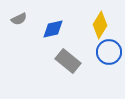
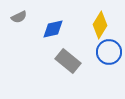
gray semicircle: moved 2 px up
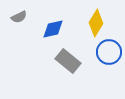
yellow diamond: moved 4 px left, 2 px up
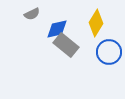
gray semicircle: moved 13 px right, 3 px up
blue diamond: moved 4 px right
gray rectangle: moved 2 px left, 16 px up
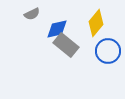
yellow diamond: rotated 8 degrees clockwise
blue circle: moved 1 px left, 1 px up
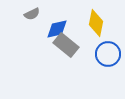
yellow diamond: rotated 28 degrees counterclockwise
blue circle: moved 3 px down
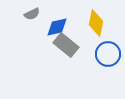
blue diamond: moved 2 px up
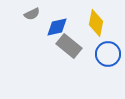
gray rectangle: moved 3 px right, 1 px down
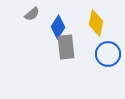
gray semicircle: rotated 14 degrees counterclockwise
blue diamond: moved 1 px right; rotated 45 degrees counterclockwise
gray rectangle: moved 3 px left, 1 px down; rotated 45 degrees clockwise
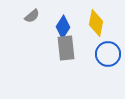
gray semicircle: moved 2 px down
blue diamond: moved 5 px right
gray rectangle: moved 1 px down
